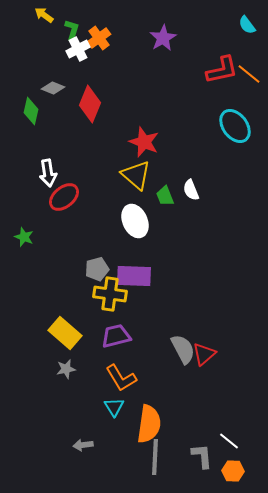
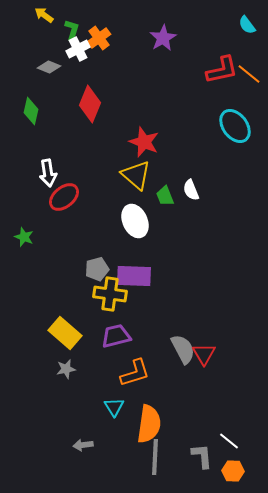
gray diamond: moved 4 px left, 21 px up
red triangle: rotated 20 degrees counterclockwise
orange L-shape: moved 14 px right, 5 px up; rotated 76 degrees counterclockwise
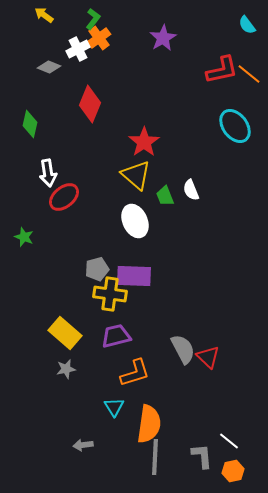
green L-shape: moved 21 px right, 11 px up; rotated 20 degrees clockwise
green diamond: moved 1 px left, 13 px down
red star: rotated 16 degrees clockwise
red triangle: moved 4 px right, 3 px down; rotated 15 degrees counterclockwise
orange hexagon: rotated 15 degrees counterclockwise
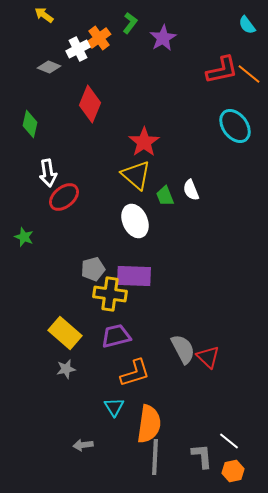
green L-shape: moved 37 px right, 4 px down
gray pentagon: moved 4 px left
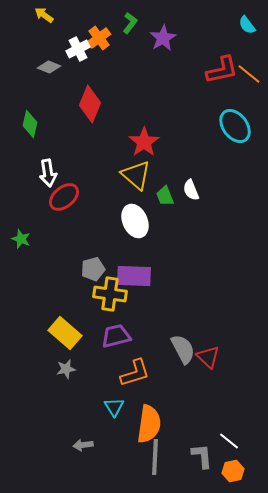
green star: moved 3 px left, 2 px down
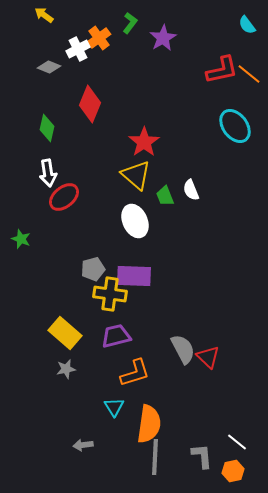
green diamond: moved 17 px right, 4 px down
white line: moved 8 px right, 1 px down
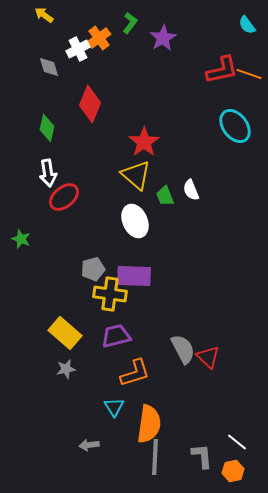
gray diamond: rotated 50 degrees clockwise
orange line: rotated 20 degrees counterclockwise
gray arrow: moved 6 px right
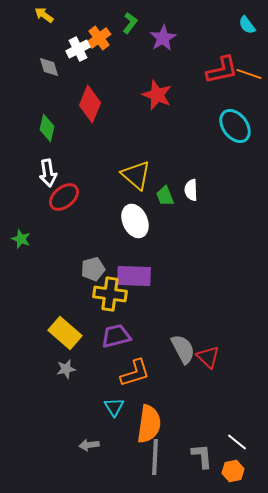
red star: moved 13 px right, 47 px up; rotated 16 degrees counterclockwise
white semicircle: rotated 20 degrees clockwise
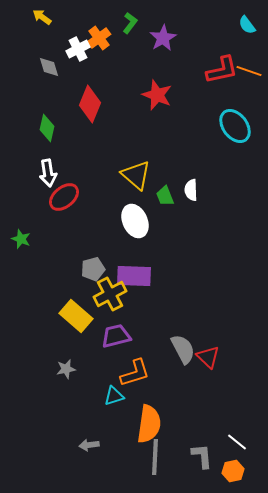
yellow arrow: moved 2 px left, 2 px down
orange line: moved 3 px up
yellow cross: rotated 36 degrees counterclockwise
yellow rectangle: moved 11 px right, 17 px up
cyan triangle: moved 11 px up; rotated 45 degrees clockwise
